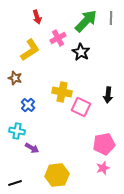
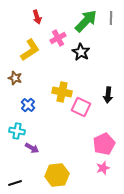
pink pentagon: rotated 15 degrees counterclockwise
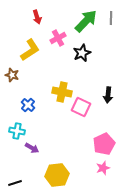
black star: moved 1 px right, 1 px down; rotated 18 degrees clockwise
brown star: moved 3 px left, 3 px up
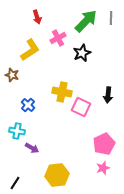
black line: rotated 40 degrees counterclockwise
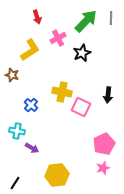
blue cross: moved 3 px right
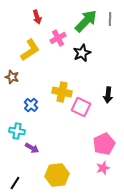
gray line: moved 1 px left, 1 px down
brown star: moved 2 px down
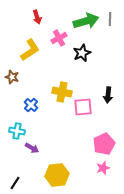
green arrow: rotated 30 degrees clockwise
pink cross: moved 1 px right
pink square: moved 2 px right; rotated 30 degrees counterclockwise
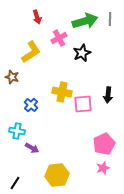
green arrow: moved 1 px left
yellow L-shape: moved 1 px right, 2 px down
pink square: moved 3 px up
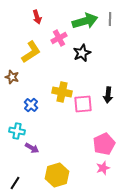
yellow hexagon: rotated 10 degrees counterclockwise
